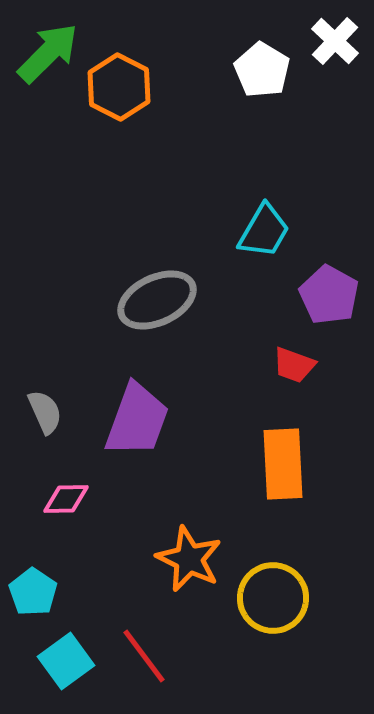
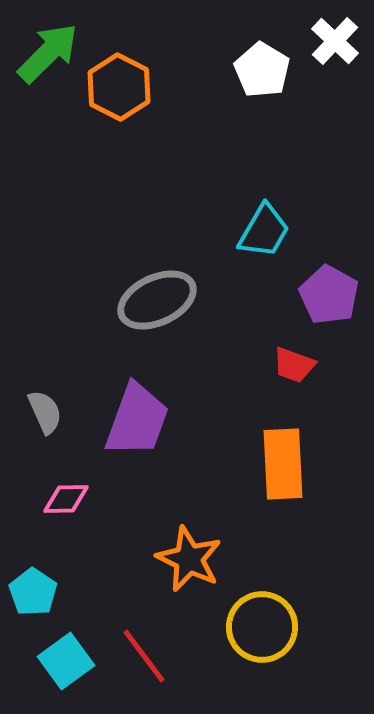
yellow circle: moved 11 px left, 29 px down
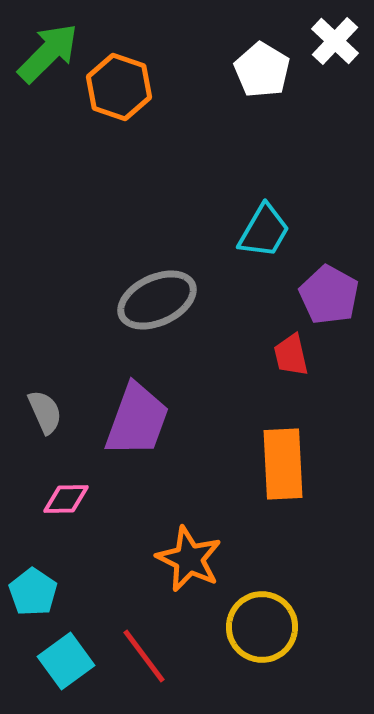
orange hexagon: rotated 8 degrees counterclockwise
red trapezoid: moved 3 px left, 10 px up; rotated 57 degrees clockwise
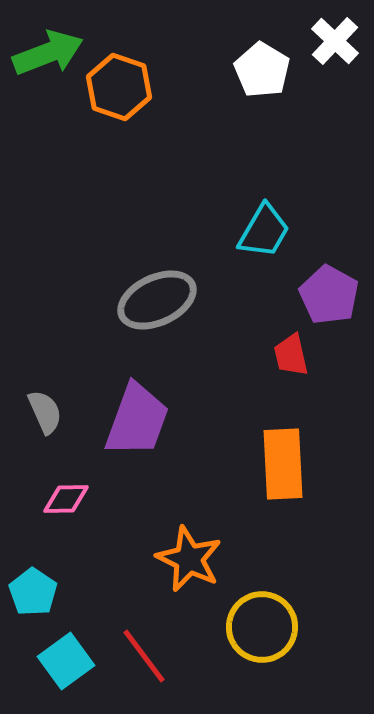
green arrow: rotated 24 degrees clockwise
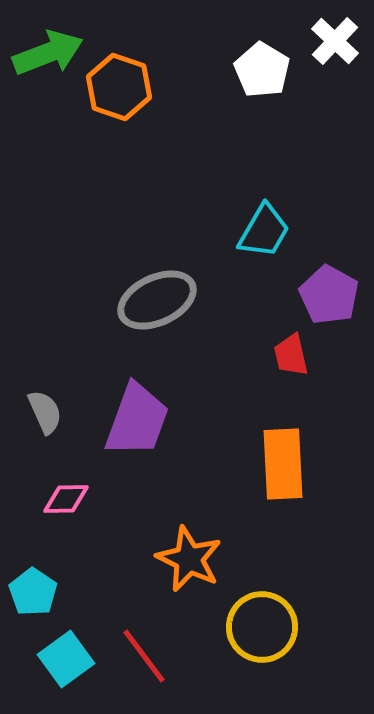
cyan square: moved 2 px up
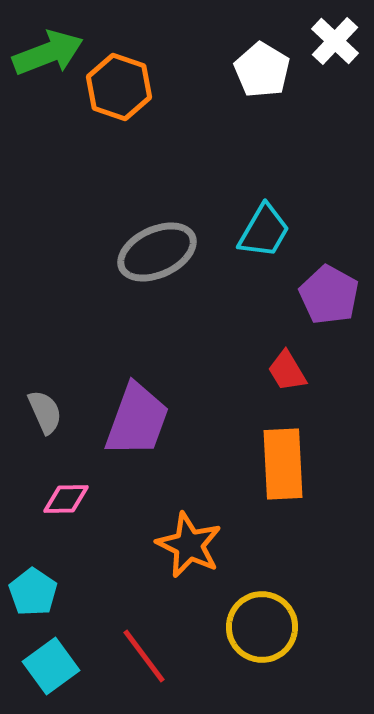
gray ellipse: moved 48 px up
red trapezoid: moved 4 px left, 16 px down; rotated 18 degrees counterclockwise
orange star: moved 14 px up
cyan square: moved 15 px left, 7 px down
